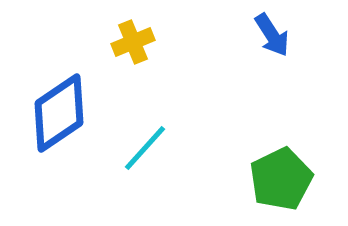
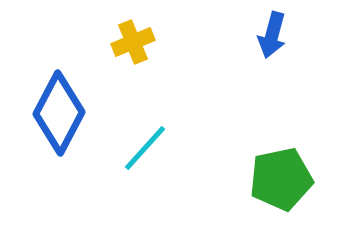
blue arrow: rotated 48 degrees clockwise
blue diamond: rotated 28 degrees counterclockwise
green pentagon: rotated 14 degrees clockwise
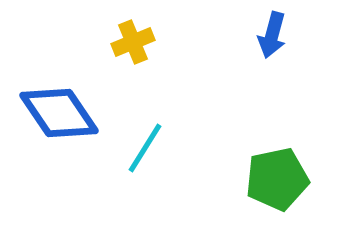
blue diamond: rotated 62 degrees counterclockwise
cyan line: rotated 10 degrees counterclockwise
green pentagon: moved 4 px left
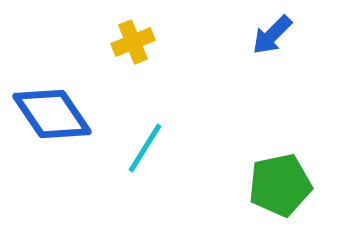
blue arrow: rotated 30 degrees clockwise
blue diamond: moved 7 px left, 1 px down
green pentagon: moved 3 px right, 6 px down
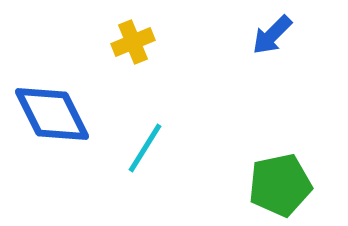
blue diamond: rotated 8 degrees clockwise
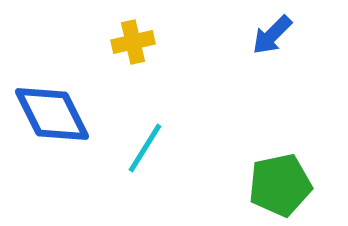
yellow cross: rotated 9 degrees clockwise
